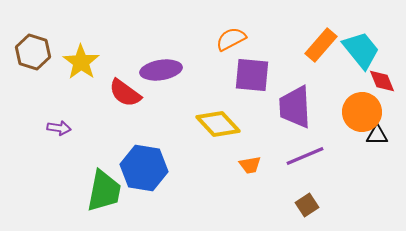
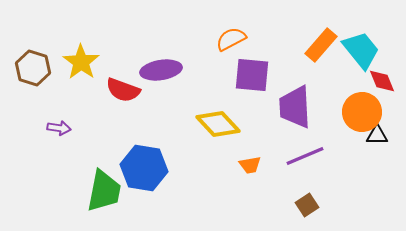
brown hexagon: moved 16 px down
red semicircle: moved 2 px left, 3 px up; rotated 16 degrees counterclockwise
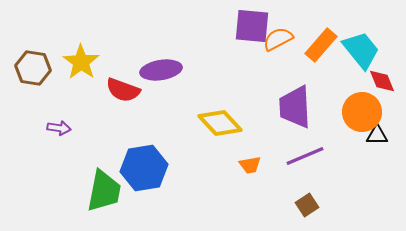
orange semicircle: moved 47 px right
brown hexagon: rotated 8 degrees counterclockwise
purple square: moved 49 px up
yellow diamond: moved 2 px right, 1 px up
blue hexagon: rotated 18 degrees counterclockwise
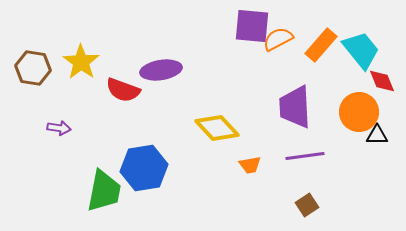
orange circle: moved 3 px left
yellow diamond: moved 3 px left, 5 px down
purple line: rotated 15 degrees clockwise
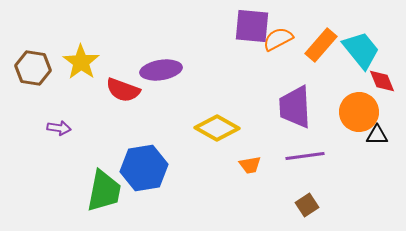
yellow diamond: rotated 18 degrees counterclockwise
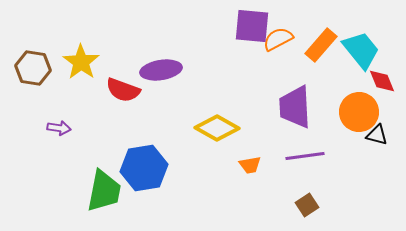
black triangle: rotated 15 degrees clockwise
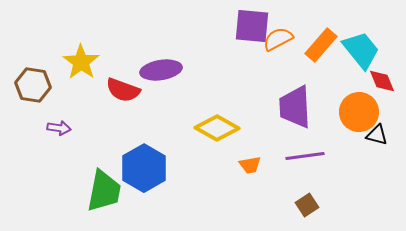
brown hexagon: moved 17 px down
blue hexagon: rotated 21 degrees counterclockwise
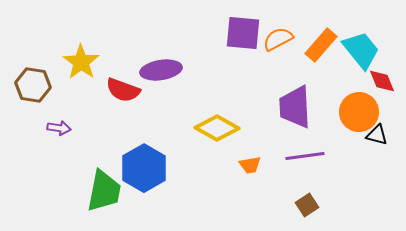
purple square: moved 9 px left, 7 px down
